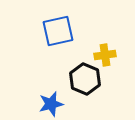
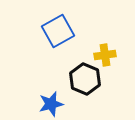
blue square: rotated 16 degrees counterclockwise
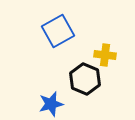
yellow cross: rotated 15 degrees clockwise
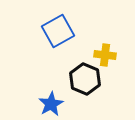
blue star: rotated 15 degrees counterclockwise
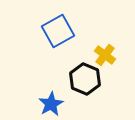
yellow cross: rotated 30 degrees clockwise
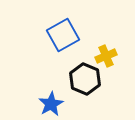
blue square: moved 5 px right, 4 px down
yellow cross: moved 1 px right, 1 px down; rotated 30 degrees clockwise
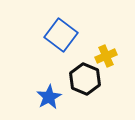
blue square: moved 2 px left; rotated 24 degrees counterclockwise
blue star: moved 2 px left, 7 px up
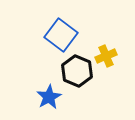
black hexagon: moved 8 px left, 8 px up
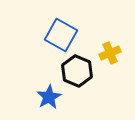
blue square: rotated 8 degrees counterclockwise
yellow cross: moved 4 px right, 3 px up
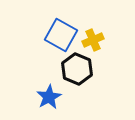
yellow cross: moved 17 px left, 13 px up
black hexagon: moved 2 px up
